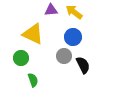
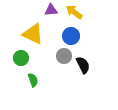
blue circle: moved 2 px left, 1 px up
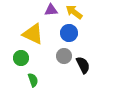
blue circle: moved 2 px left, 3 px up
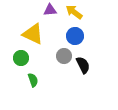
purple triangle: moved 1 px left
blue circle: moved 6 px right, 3 px down
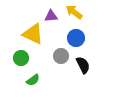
purple triangle: moved 1 px right, 6 px down
blue circle: moved 1 px right, 2 px down
gray circle: moved 3 px left
green semicircle: rotated 72 degrees clockwise
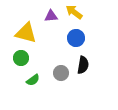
yellow triangle: moved 7 px left, 1 px up; rotated 10 degrees counterclockwise
gray circle: moved 17 px down
black semicircle: rotated 36 degrees clockwise
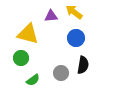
yellow triangle: moved 2 px right, 1 px down
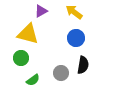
purple triangle: moved 10 px left, 5 px up; rotated 24 degrees counterclockwise
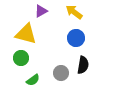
yellow triangle: moved 2 px left
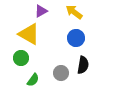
yellow triangle: moved 3 px right; rotated 15 degrees clockwise
green semicircle: rotated 16 degrees counterclockwise
